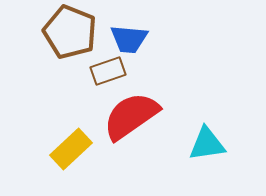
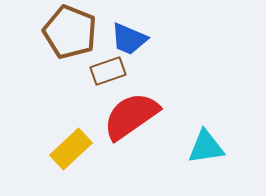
blue trapezoid: rotated 18 degrees clockwise
cyan triangle: moved 1 px left, 3 px down
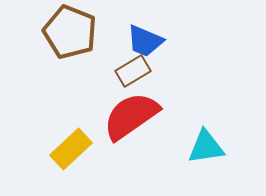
blue trapezoid: moved 16 px right, 2 px down
brown rectangle: moved 25 px right; rotated 12 degrees counterclockwise
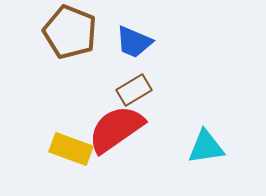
blue trapezoid: moved 11 px left, 1 px down
brown rectangle: moved 1 px right, 19 px down
red semicircle: moved 15 px left, 13 px down
yellow rectangle: rotated 63 degrees clockwise
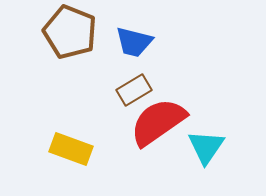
blue trapezoid: rotated 9 degrees counterclockwise
red semicircle: moved 42 px right, 7 px up
cyan triangle: rotated 48 degrees counterclockwise
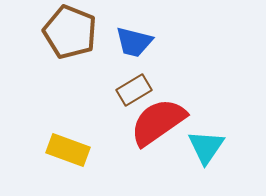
yellow rectangle: moved 3 px left, 1 px down
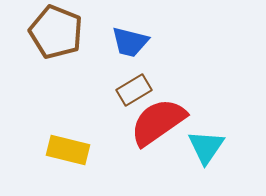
brown pentagon: moved 14 px left
blue trapezoid: moved 4 px left
yellow rectangle: rotated 6 degrees counterclockwise
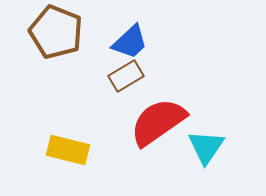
blue trapezoid: rotated 57 degrees counterclockwise
brown rectangle: moved 8 px left, 14 px up
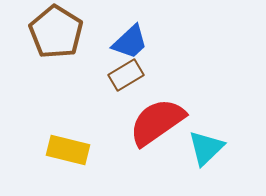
brown pentagon: rotated 10 degrees clockwise
brown rectangle: moved 1 px up
red semicircle: moved 1 px left
cyan triangle: moved 1 px down; rotated 12 degrees clockwise
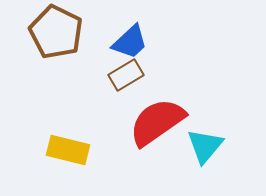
brown pentagon: rotated 6 degrees counterclockwise
cyan triangle: moved 1 px left, 2 px up; rotated 6 degrees counterclockwise
